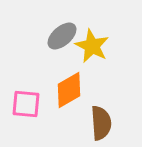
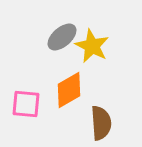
gray ellipse: moved 1 px down
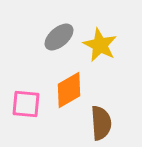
gray ellipse: moved 3 px left
yellow star: moved 8 px right, 1 px up
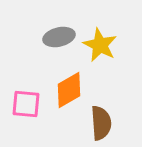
gray ellipse: rotated 28 degrees clockwise
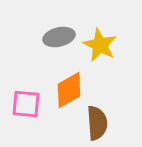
brown semicircle: moved 4 px left
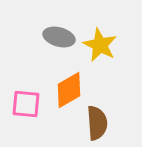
gray ellipse: rotated 28 degrees clockwise
